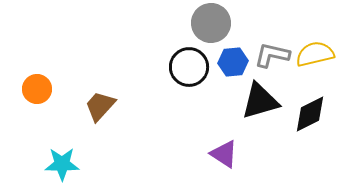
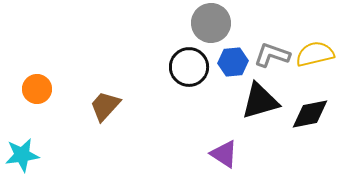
gray L-shape: rotated 6 degrees clockwise
brown trapezoid: moved 5 px right
black diamond: rotated 15 degrees clockwise
cyan star: moved 40 px left, 9 px up; rotated 8 degrees counterclockwise
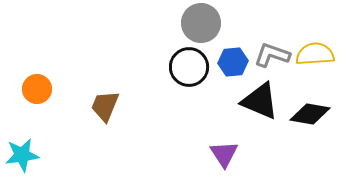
gray circle: moved 10 px left
yellow semicircle: rotated 9 degrees clockwise
black triangle: rotated 39 degrees clockwise
brown trapezoid: rotated 20 degrees counterclockwise
black diamond: rotated 21 degrees clockwise
purple triangle: rotated 24 degrees clockwise
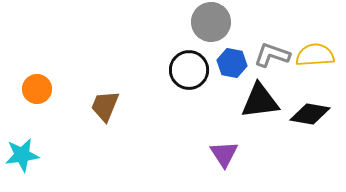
gray circle: moved 10 px right, 1 px up
yellow semicircle: moved 1 px down
blue hexagon: moved 1 px left, 1 px down; rotated 16 degrees clockwise
black circle: moved 3 px down
black triangle: rotated 30 degrees counterclockwise
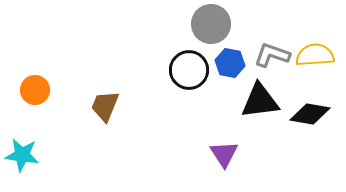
gray circle: moved 2 px down
blue hexagon: moved 2 px left
orange circle: moved 2 px left, 1 px down
cyan star: rotated 16 degrees clockwise
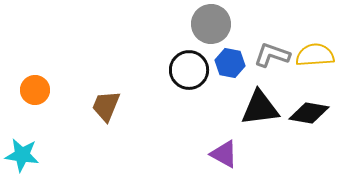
black triangle: moved 7 px down
brown trapezoid: moved 1 px right
black diamond: moved 1 px left, 1 px up
purple triangle: rotated 28 degrees counterclockwise
